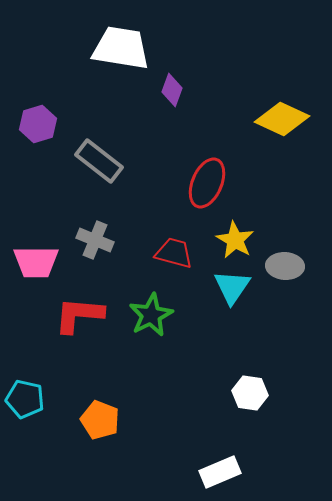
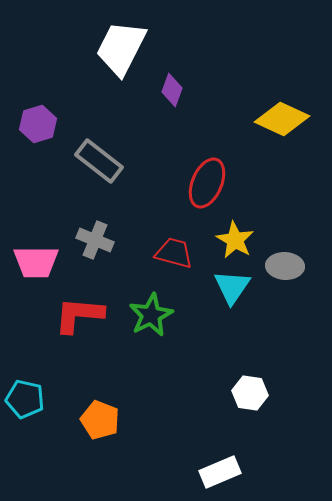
white trapezoid: rotated 72 degrees counterclockwise
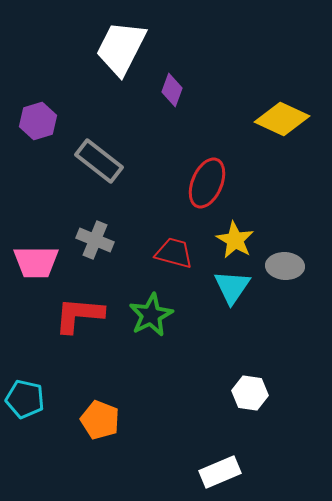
purple hexagon: moved 3 px up
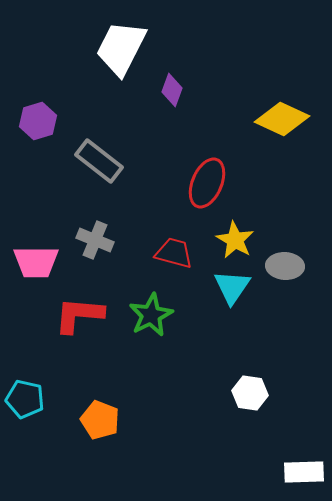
white rectangle: moved 84 px right; rotated 21 degrees clockwise
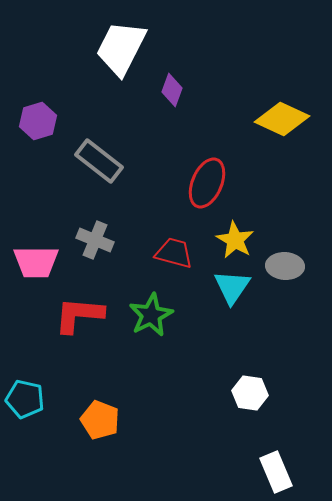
white rectangle: moved 28 px left; rotated 69 degrees clockwise
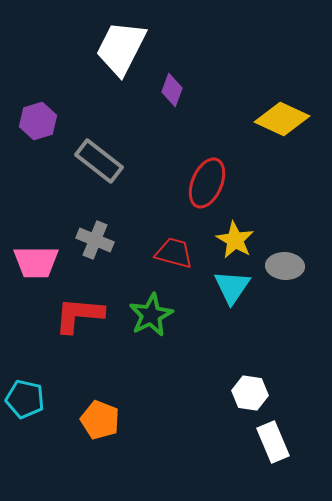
white rectangle: moved 3 px left, 30 px up
